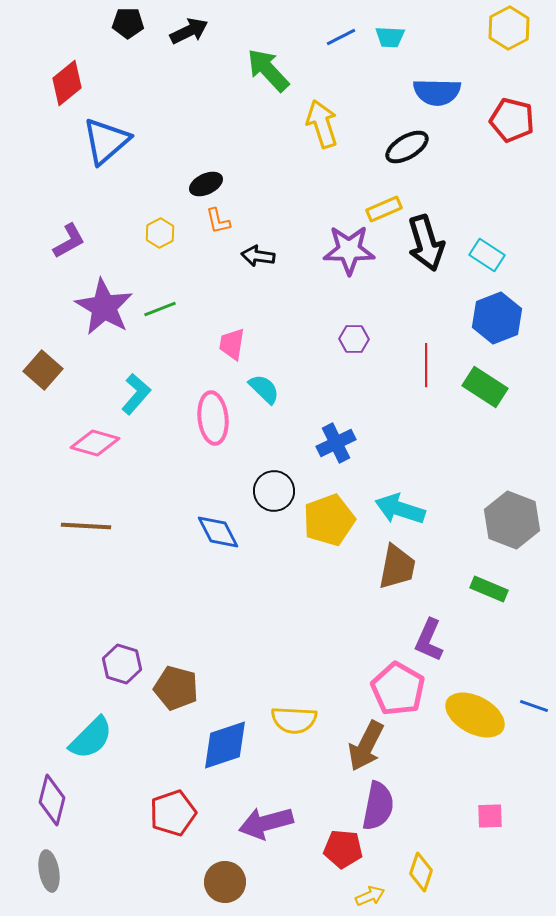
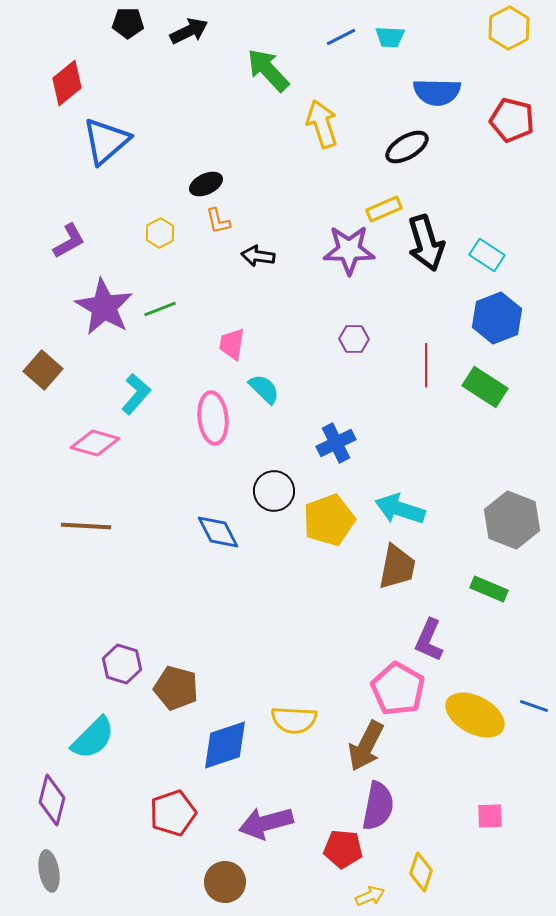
cyan semicircle at (91, 738): moved 2 px right
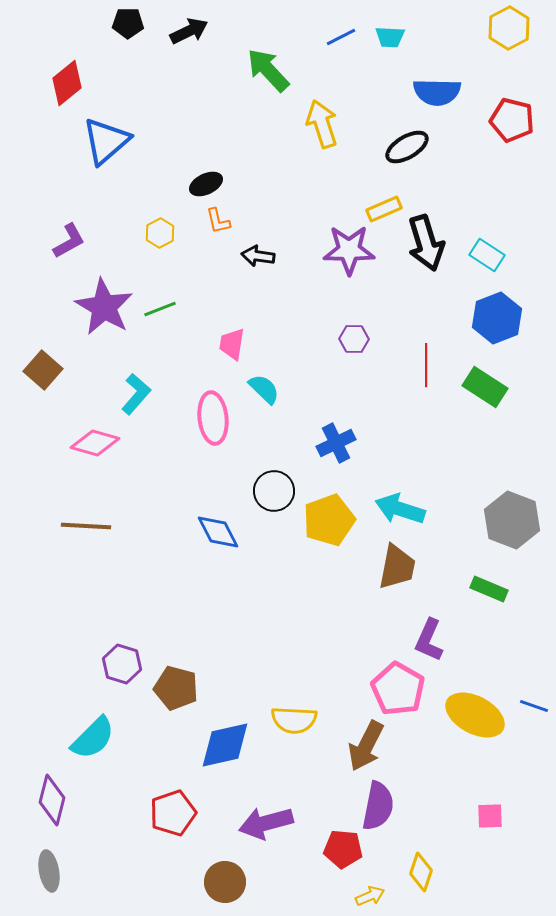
blue diamond at (225, 745): rotated 6 degrees clockwise
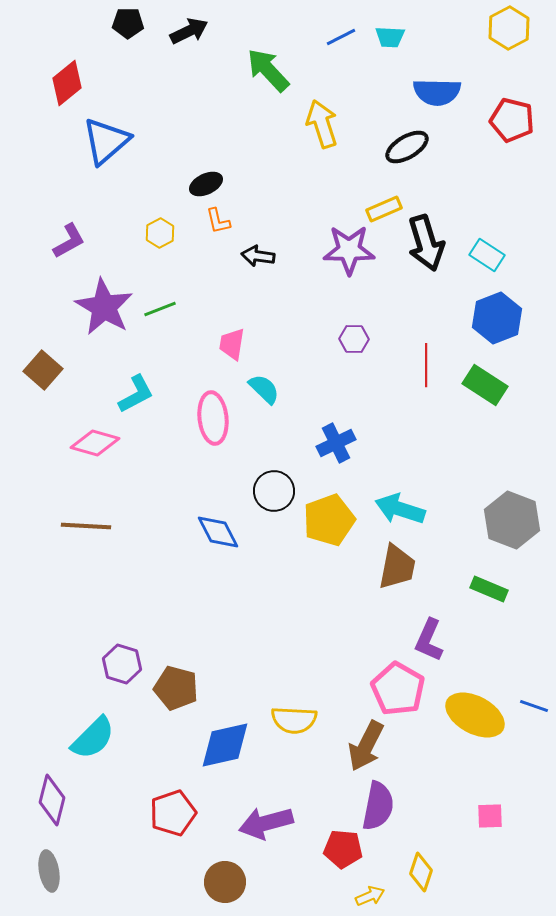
green rectangle at (485, 387): moved 2 px up
cyan L-shape at (136, 394): rotated 21 degrees clockwise
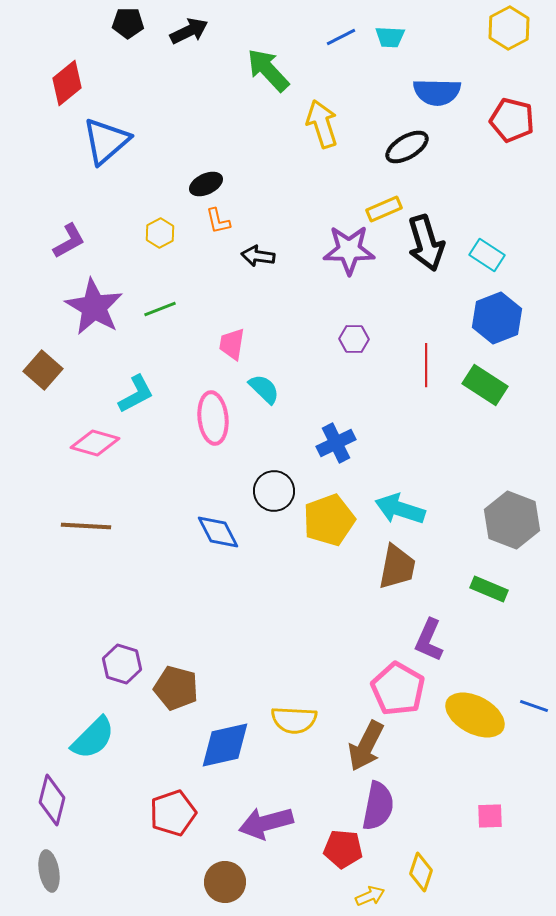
purple star at (104, 307): moved 10 px left
